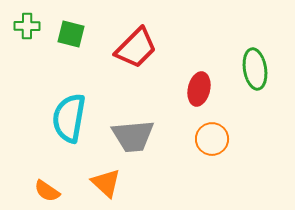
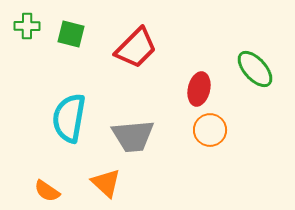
green ellipse: rotated 33 degrees counterclockwise
orange circle: moved 2 px left, 9 px up
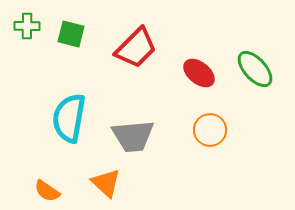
red ellipse: moved 16 px up; rotated 64 degrees counterclockwise
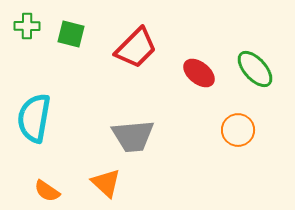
cyan semicircle: moved 35 px left
orange circle: moved 28 px right
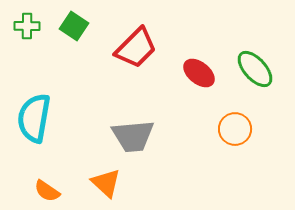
green square: moved 3 px right, 8 px up; rotated 20 degrees clockwise
orange circle: moved 3 px left, 1 px up
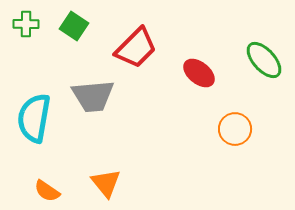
green cross: moved 1 px left, 2 px up
green ellipse: moved 9 px right, 9 px up
gray trapezoid: moved 40 px left, 40 px up
orange triangle: rotated 8 degrees clockwise
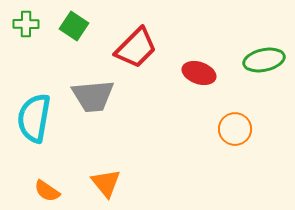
green ellipse: rotated 60 degrees counterclockwise
red ellipse: rotated 20 degrees counterclockwise
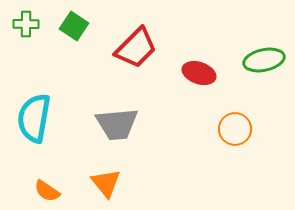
gray trapezoid: moved 24 px right, 28 px down
